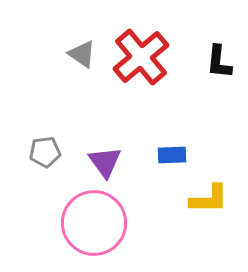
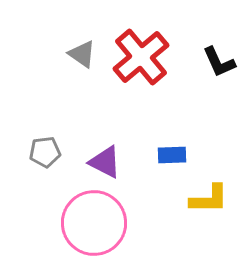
black L-shape: rotated 30 degrees counterclockwise
purple triangle: rotated 27 degrees counterclockwise
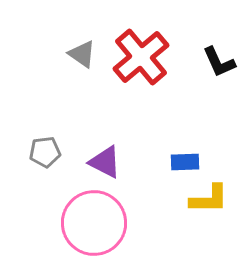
blue rectangle: moved 13 px right, 7 px down
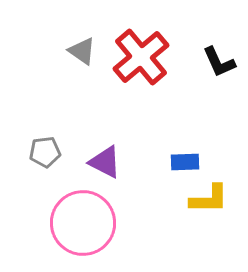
gray triangle: moved 3 px up
pink circle: moved 11 px left
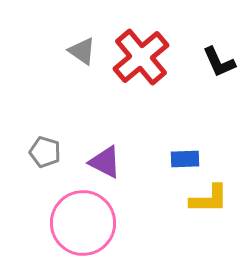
gray pentagon: rotated 24 degrees clockwise
blue rectangle: moved 3 px up
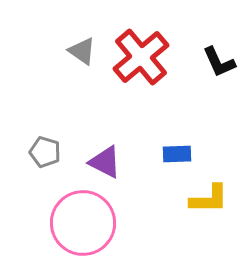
blue rectangle: moved 8 px left, 5 px up
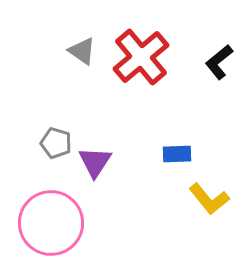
black L-shape: rotated 75 degrees clockwise
gray pentagon: moved 11 px right, 9 px up
purple triangle: moved 10 px left; rotated 36 degrees clockwise
yellow L-shape: rotated 51 degrees clockwise
pink circle: moved 32 px left
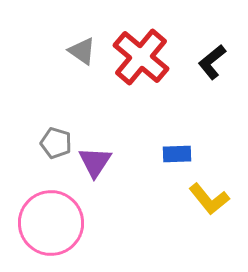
red cross: rotated 10 degrees counterclockwise
black L-shape: moved 7 px left
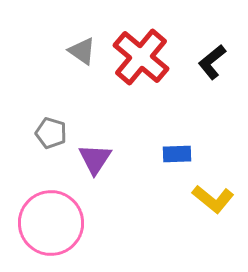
gray pentagon: moved 5 px left, 10 px up
purple triangle: moved 3 px up
yellow L-shape: moved 4 px right; rotated 12 degrees counterclockwise
